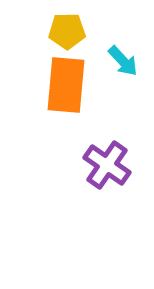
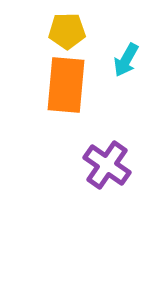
cyan arrow: moved 3 px right, 1 px up; rotated 72 degrees clockwise
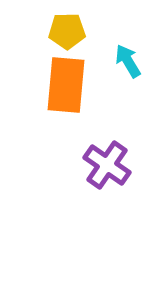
cyan arrow: moved 2 px right, 1 px down; rotated 120 degrees clockwise
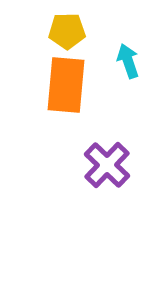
cyan arrow: rotated 12 degrees clockwise
purple cross: rotated 9 degrees clockwise
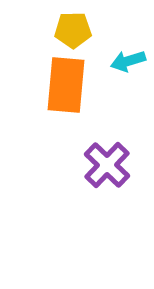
yellow pentagon: moved 6 px right, 1 px up
cyan arrow: rotated 88 degrees counterclockwise
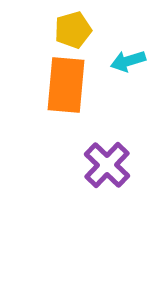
yellow pentagon: rotated 15 degrees counterclockwise
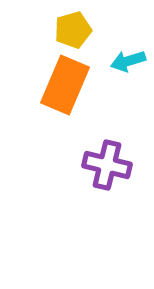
orange rectangle: moved 1 px left; rotated 18 degrees clockwise
purple cross: rotated 30 degrees counterclockwise
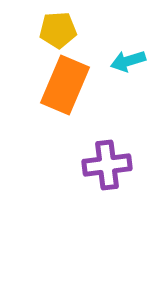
yellow pentagon: moved 15 px left; rotated 12 degrees clockwise
purple cross: rotated 21 degrees counterclockwise
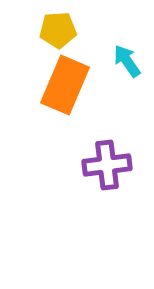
cyan arrow: moved 1 px left; rotated 72 degrees clockwise
